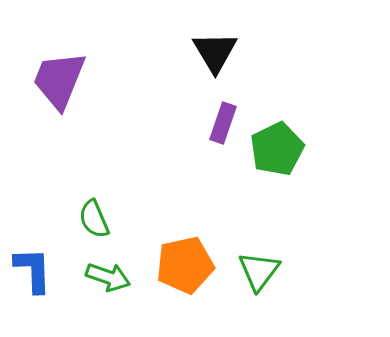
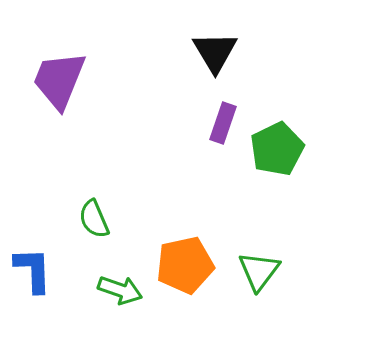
green arrow: moved 12 px right, 13 px down
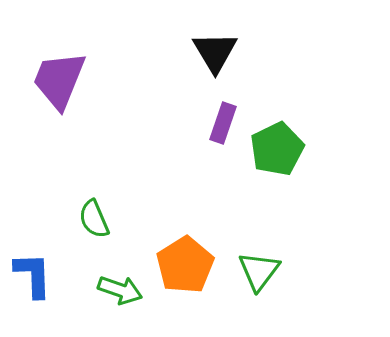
orange pentagon: rotated 20 degrees counterclockwise
blue L-shape: moved 5 px down
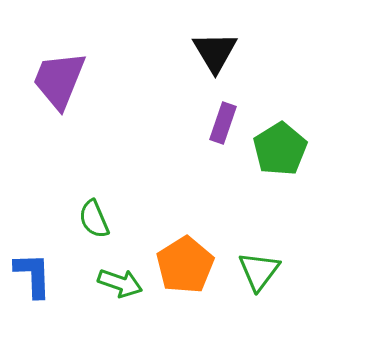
green pentagon: moved 3 px right; rotated 6 degrees counterclockwise
green arrow: moved 7 px up
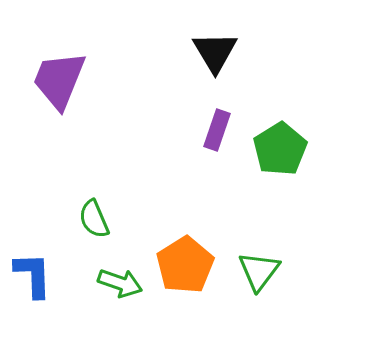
purple rectangle: moved 6 px left, 7 px down
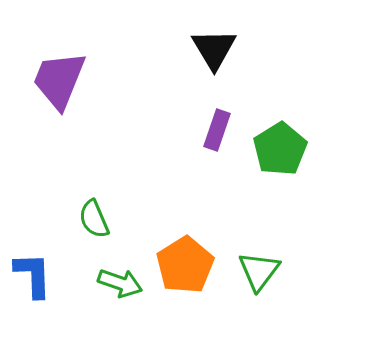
black triangle: moved 1 px left, 3 px up
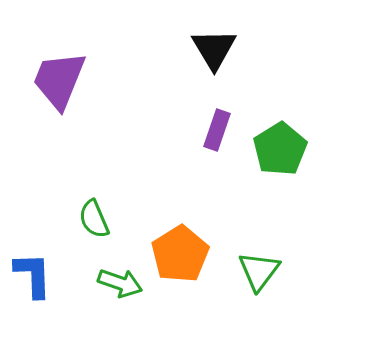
orange pentagon: moved 5 px left, 11 px up
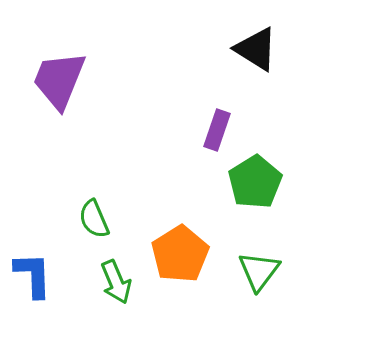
black triangle: moved 42 px right; rotated 27 degrees counterclockwise
green pentagon: moved 25 px left, 33 px down
green arrow: moved 4 px left, 1 px up; rotated 48 degrees clockwise
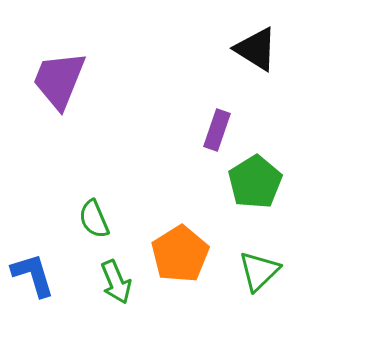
green triangle: rotated 9 degrees clockwise
blue L-shape: rotated 15 degrees counterclockwise
